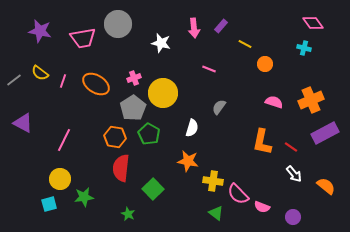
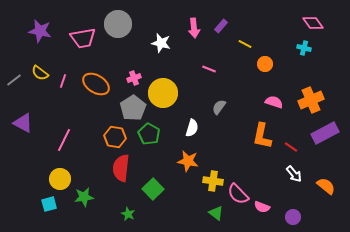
orange L-shape at (262, 142): moved 6 px up
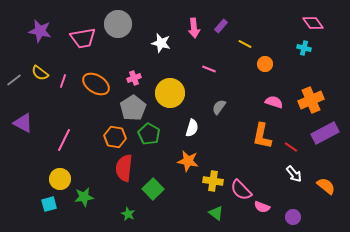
yellow circle at (163, 93): moved 7 px right
red semicircle at (121, 168): moved 3 px right
pink semicircle at (238, 194): moved 3 px right, 4 px up
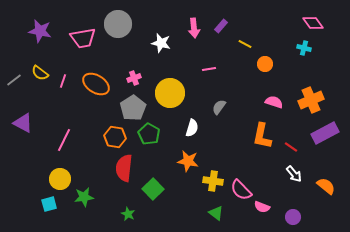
pink line at (209, 69): rotated 32 degrees counterclockwise
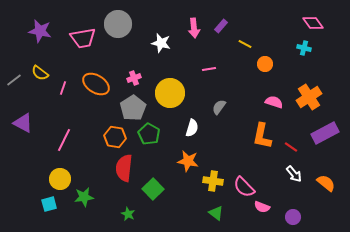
pink line at (63, 81): moved 7 px down
orange cross at (311, 100): moved 2 px left, 3 px up; rotated 10 degrees counterclockwise
orange semicircle at (326, 186): moved 3 px up
pink semicircle at (241, 190): moved 3 px right, 3 px up
